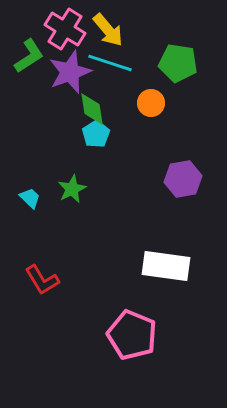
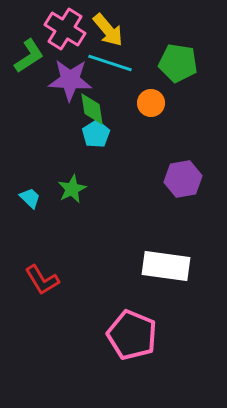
purple star: moved 8 px down; rotated 24 degrees clockwise
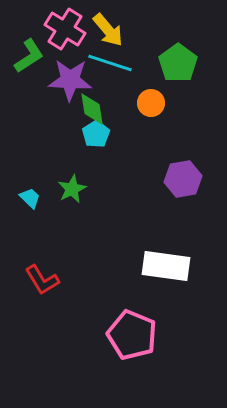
green pentagon: rotated 27 degrees clockwise
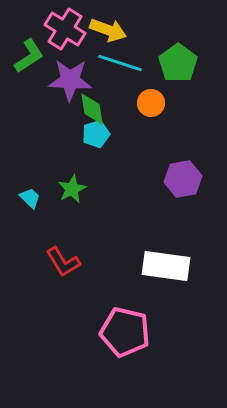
yellow arrow: rotated 30 degrees counterclockwise
cyan line: moved 10 px right
cyan pentagon: rotated 16 degrees clockwise
red L-shape: moved 21 px right, 18 px up
pink pentagon: moved 7 px left, 3 px up; rotated 9 degrees counterclockwise
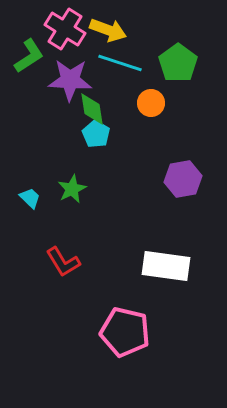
cyan pentagon: rotated 24 degrees counterclockwise
